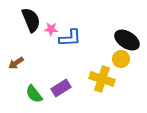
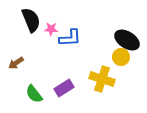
yellow circle: moved 2 px up
purple rectangle: moved 3 px right
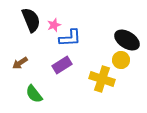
pink star: moved 3 px right, 4 px up; rotated 24 degrees counterclockwise
yellow circle: moved 3 px down
brown arrow: moved 4 px right
purple rectangle: moved 2 px left, 23 px up
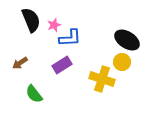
yellow circle: moved 1 px right, 2 px down
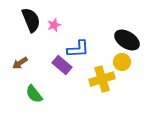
blue L-shape: moved 8 px right, 11 px down
purple rectangle: rotated 72 degrees clockwise
yellow cross: rotated 35 degrees counterclockwise
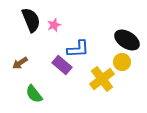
yellow cross: rotated 20 degrees counterclockwise
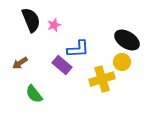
yellow cross: rotated 20 degrees clockwise
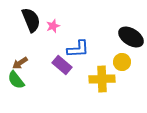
pink star: moved 1 px left, 1 px down
black ellipse: moved 4 px right, 3 px up
yellow cross: rotated 15 degrees clockwise
green semicircle: moved 18 px left, 14 px up
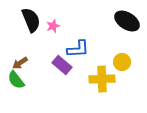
black ellipse: moved 4 px left, 16 px up
